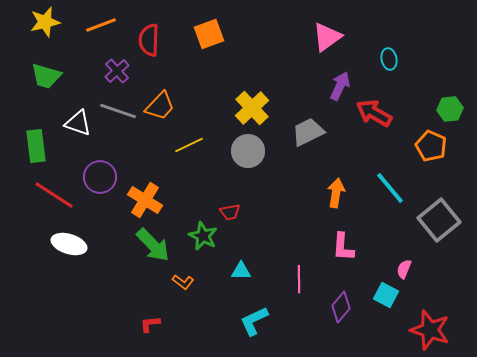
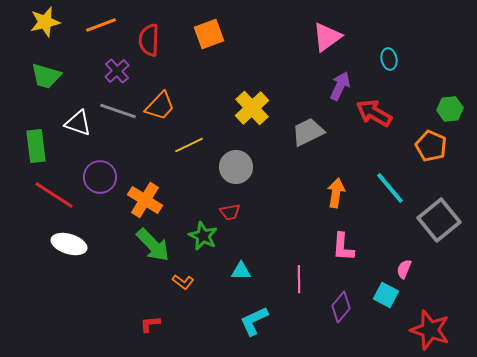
gray circle: moved 12 px left, 16 px down
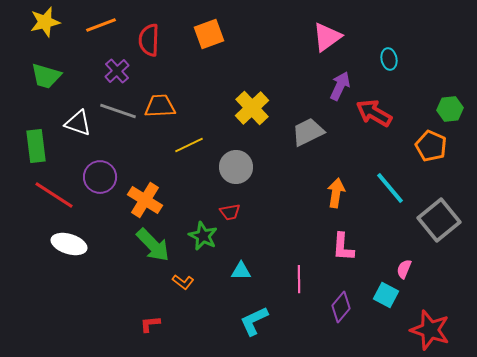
orange trapezoid: rotated 136 degrees counterclockwise
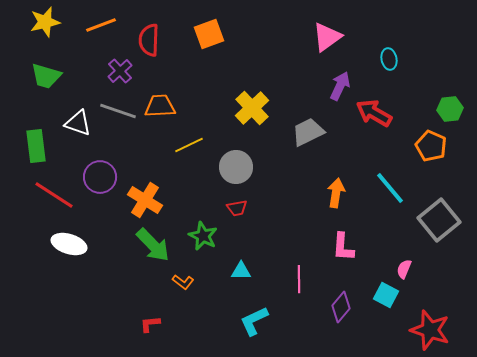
purple cross: moved 3 px right
red trapezoid: moved 7 px right, 4 px up
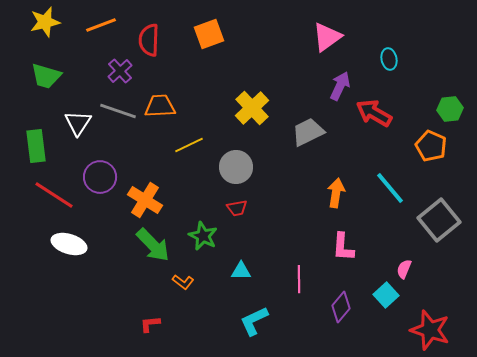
white triangle: rotated 44 degrees clockwise
cyan square: rotated 20 degrees clockwise
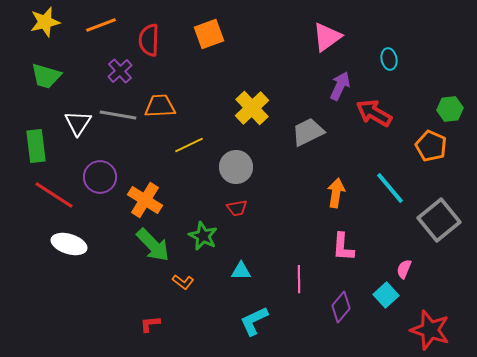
gray line: moved 4 px down; rotated 9 degrees counterclockwise
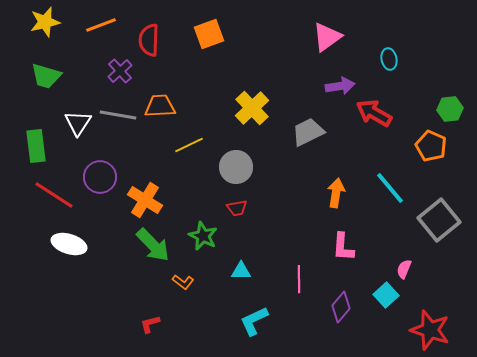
purple arrow: rotated 56 degrees clockwise
red L-shape: rotated 10 degrees counterclockwise
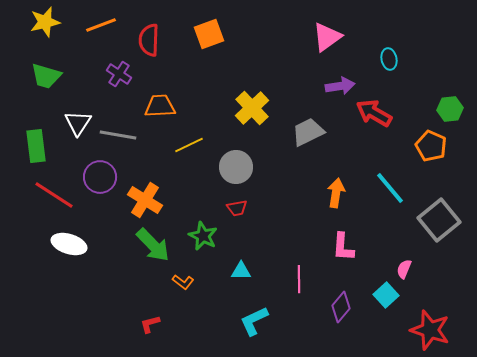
purple cross: moved 1 px left, 3 px down; rotated 15 degrees counterclockwise
gray line: moved 20 px down
